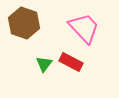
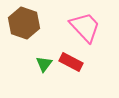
pink trapezoid: moved 1 px right, 1 px up
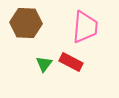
brown hexagon: moved 2 px right; rotated 16 degrees counterclockwise
pink trapezoid: rotated 48 degrees clockwise
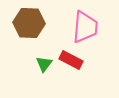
brown hexagon: moved 3 px right
red rectangle: moved 2 px up
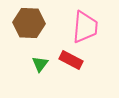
green triangle: moved 4 px left
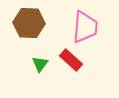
red rectangle: rotated 15 degrees clockwise
